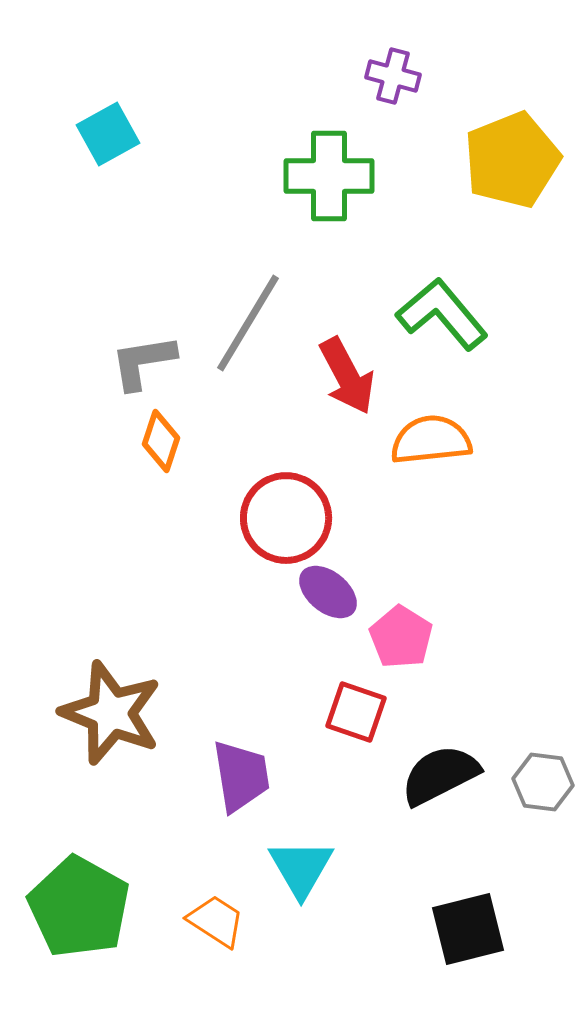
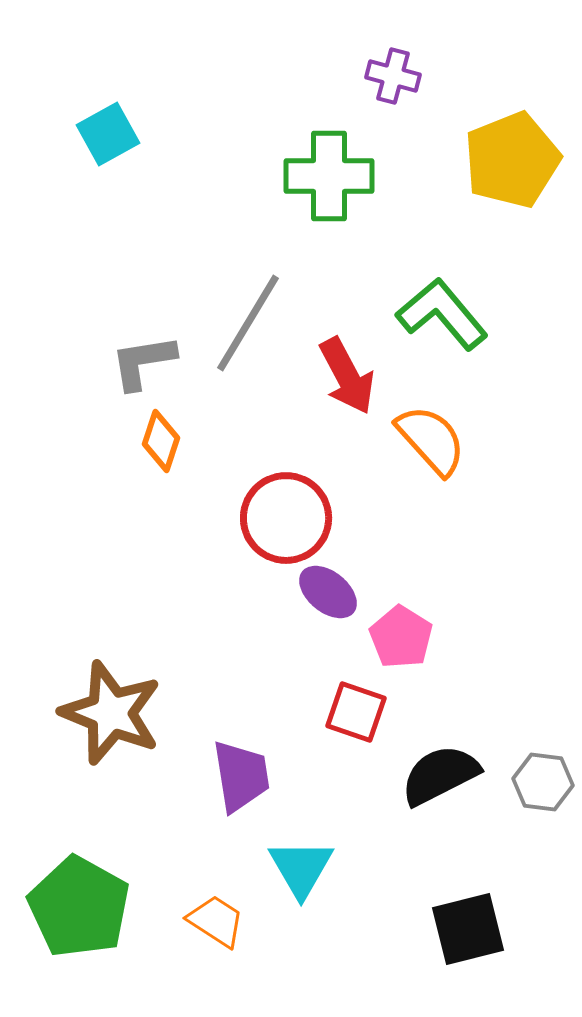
orange semicircle: rotated 54 degrees clockwise
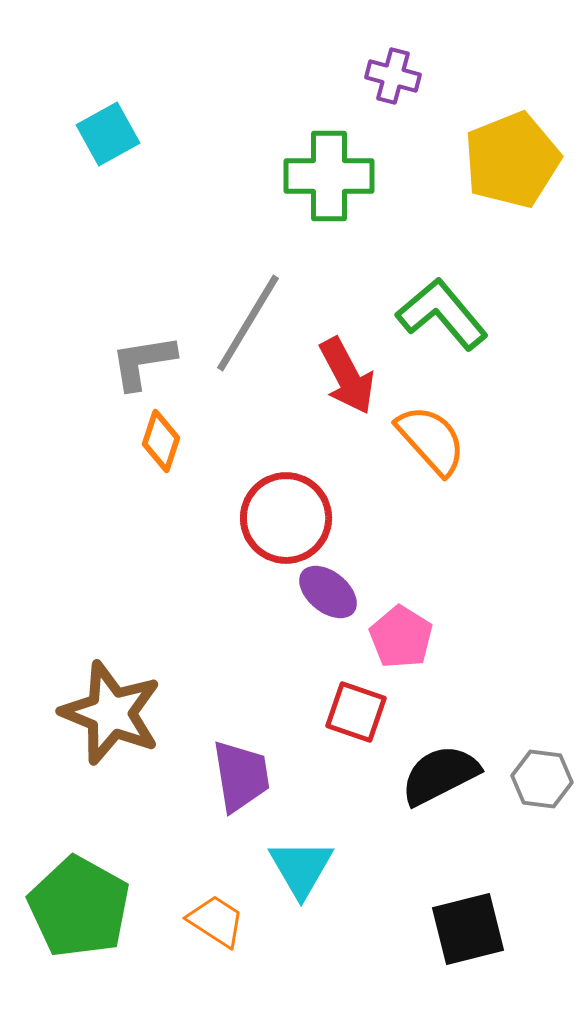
gray hexagon: moved 1 px left, 3 px up
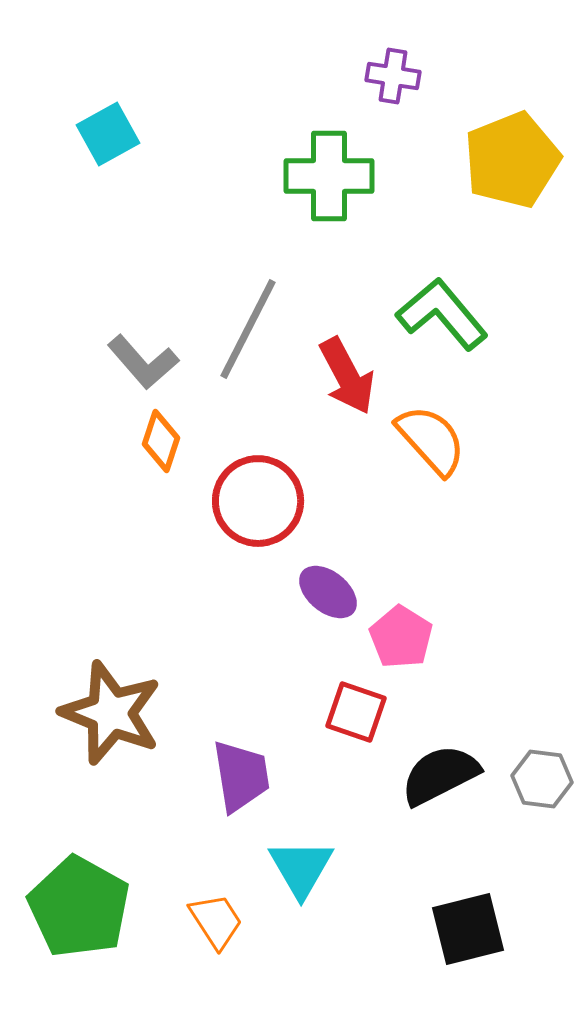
purple cross: rotated 6 degrees counterclockwise
gray line: moved 6 px down; rotated 4 degrees counterclockwise
gray L-shape: rotated 122 degrees counterclockwise
red circle: moved 28 px left, 17 px up
orange trapezoid: rotated 24 degrees clockwise
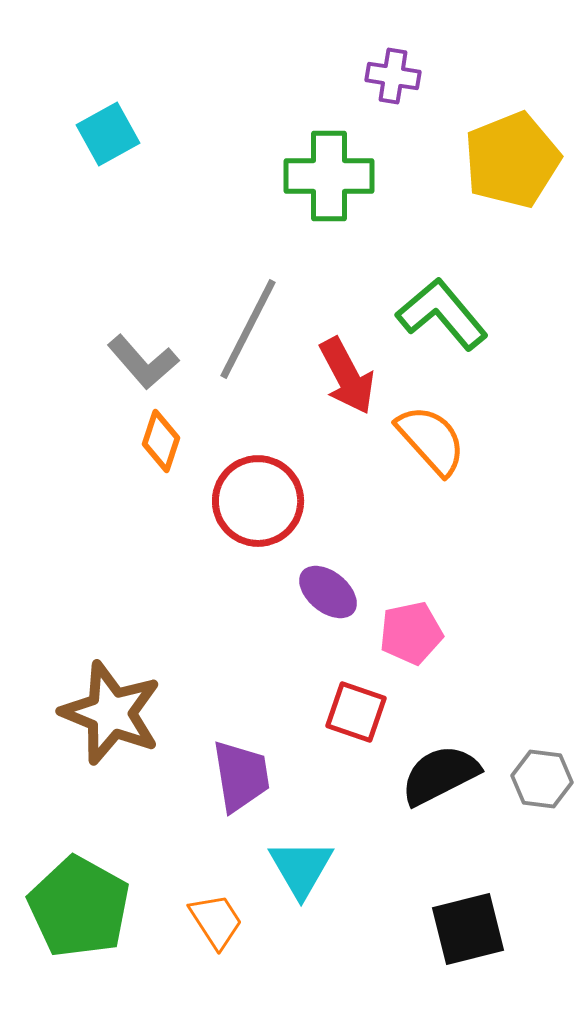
pink pentagon: moved 10 px right, 4 px up; rotated 28 degrees clockwise
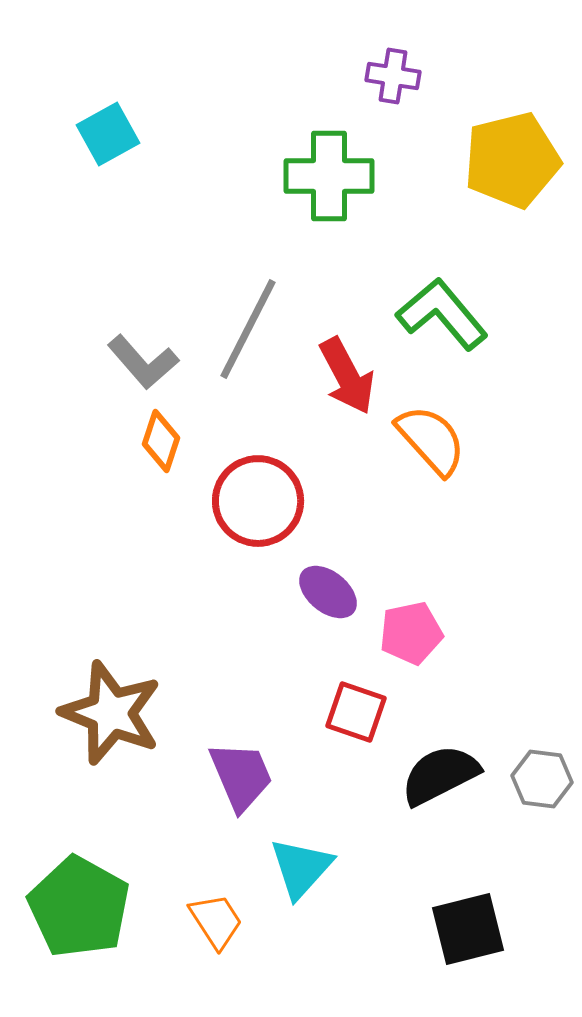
yellow pentagon: rotated 8 degrees clockwise
purple trapezoid: rotated 14 degrees counterclockwise
cyan triangle: rotated 12 degrees clockwise
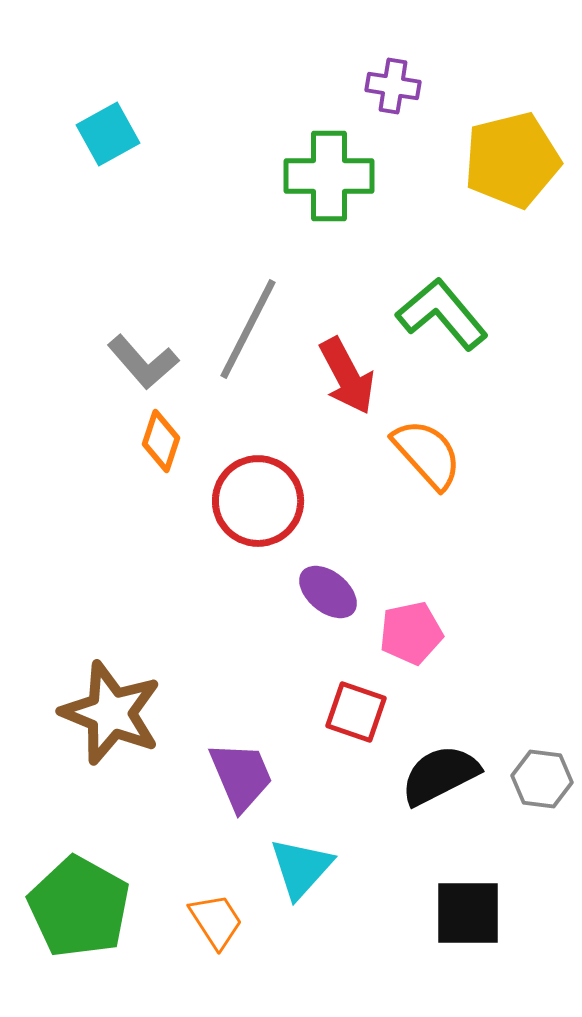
purple cross: moved 10 px down
orange semicircle: moved 4 px left, 14 px down
black square: moved 16 px up; rotated 14 degrees clockwise
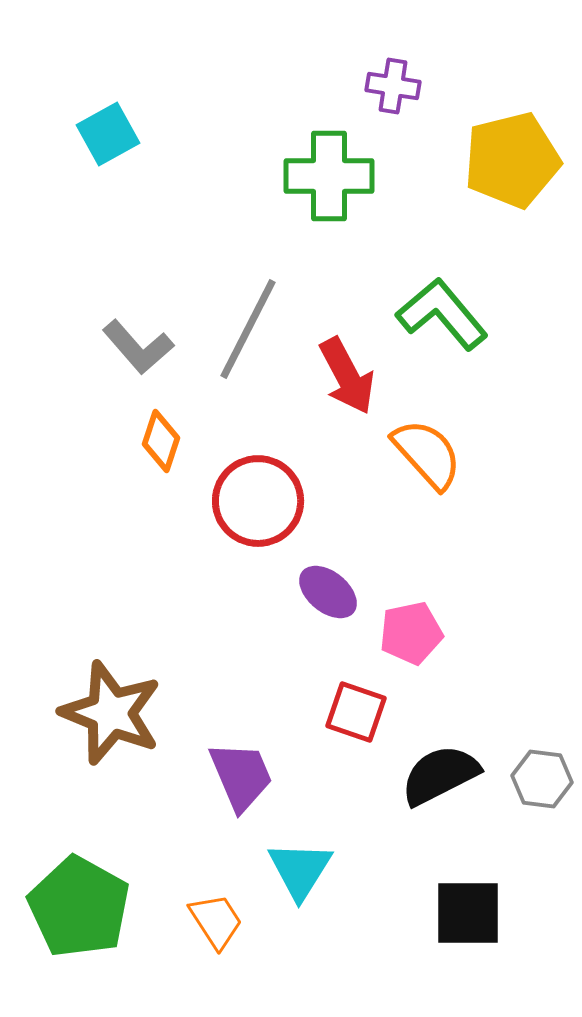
gray L-shape: moved 5 px left, 15 px up
cyan triangle: moved 1 px left, 2 px down; rotated 10 degrees counterclockwise
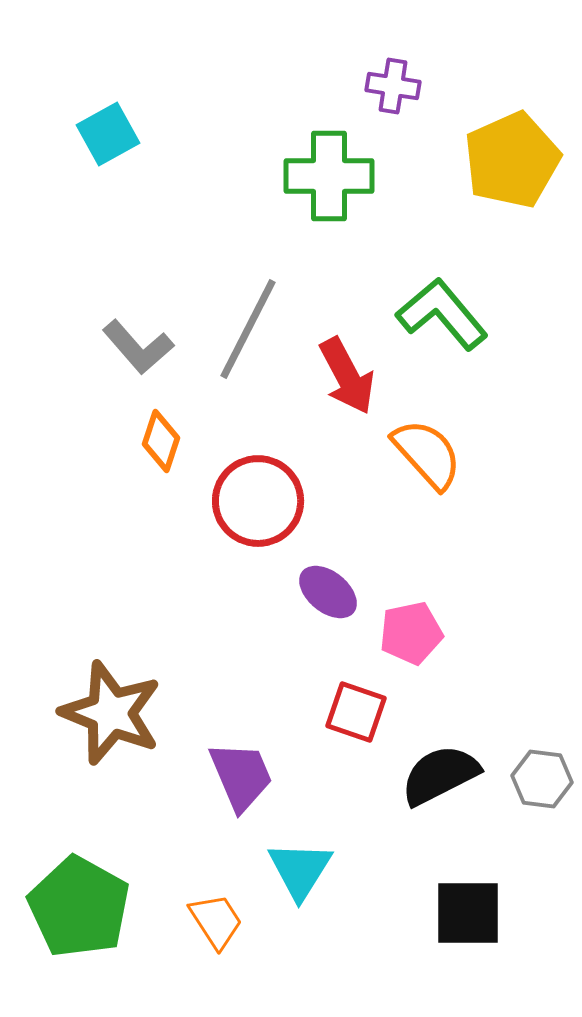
yellow pentagon: rotated 10 degrees counterclockwise
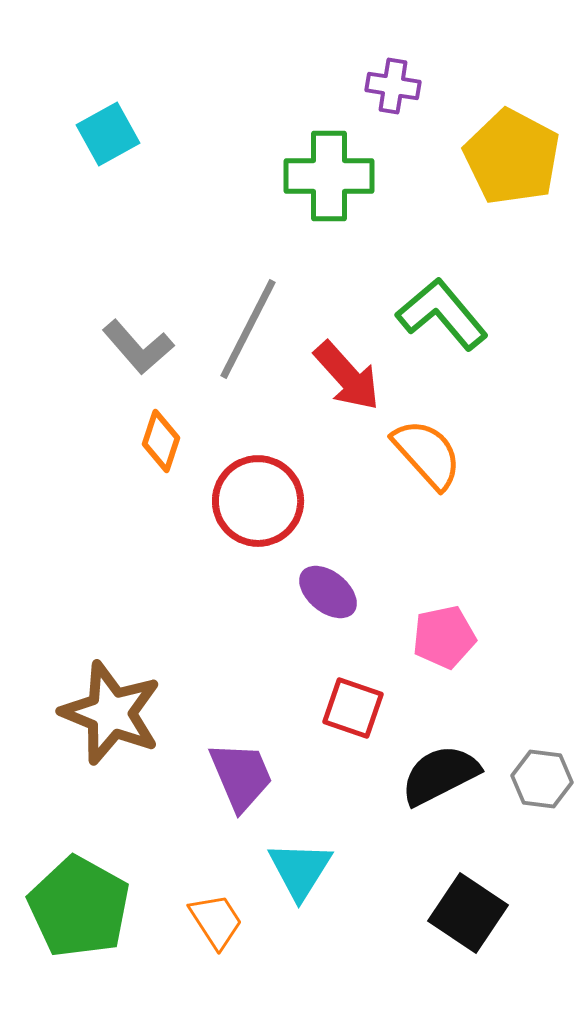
yellow pentagon: moved 3 px up; rotated 20 degrees counterclockwise
red arrow: rotated 14 degrees counterclockwise
pink pentagon: moved 33 px right, 4 px down
red square: moved 3 px left, 4 px up
black square: rotated 34 degrees clockwise
